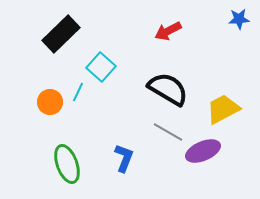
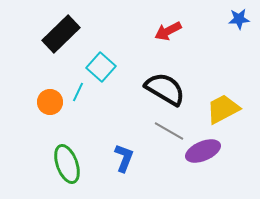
black semicircle: moved 3 px left
gray line: moved 1 px right, 1 px up
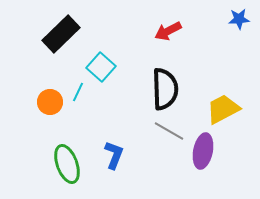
black semicircle: rotated 57 degrees clockwise
purple ellipse: rotated 56 degrees counterclockwise
blue L-shape: moved 10 px left, 3 px up
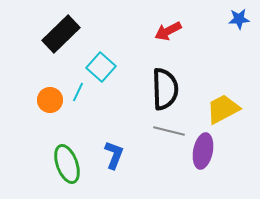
orange circle: moved 2 px up
gray line: rotated 16 degrees counterclockwise
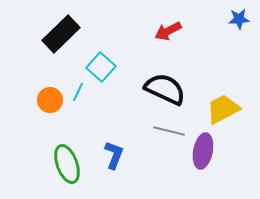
black semicircle: rotated 63 degrees counterclockwise
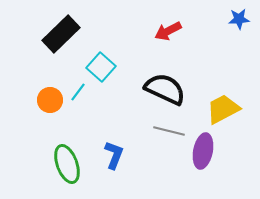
cyan line: rotated 12 degrees clockwise
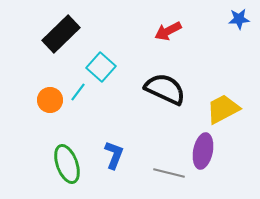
gray line: moved 42 px down
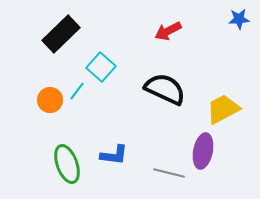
cyan line: moved 1 px left, 1 px up
blue L-shape: rotated 76 degrees clockwise
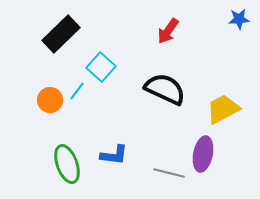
red arrow: rotated 28 degrees counterclockwise
purple ellipse: moved 3 px down
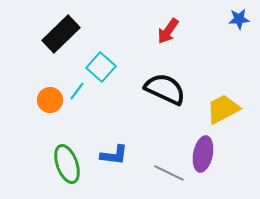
gray line: rotated 12 degrees clockwise
